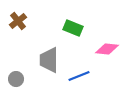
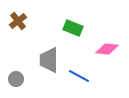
blue line: rotated 50 degrees clockwise
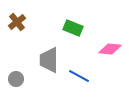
brown cross: moved 1 px left, 1 px down
pink diamond: moved 3 px right
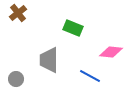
brown cross: moved 1 px right, 9 px up
pink diamond: moved 1 px right, 3 px down
blue line: moved 11 px right
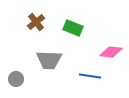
brown cross: moved 18 px right, 9 px down
gray trapezoid: rotated 88 degrees counterclockwise
blue line: rotated 20 degrees counterclockwise
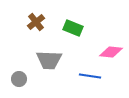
gray circle: moved 3 px right
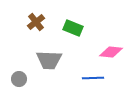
blue line: moved 3 px right, 2 px down; rotated 10 degrees counterclockwise
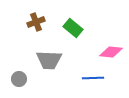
brown cross: rotated 18 degrees clockwise
green rectangle: rotated 18 degrees clockwise
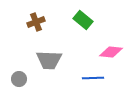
green rectangle: moved 10 px right, 8 px up
